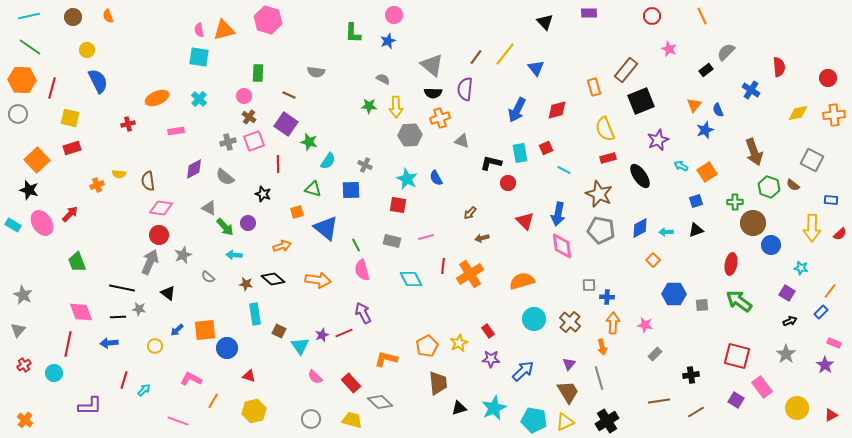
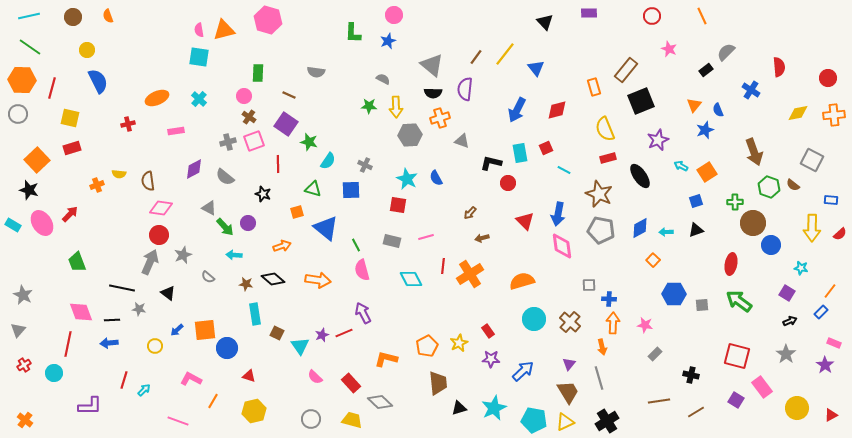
blue cross at (607, 297): moved 2 px right, 2 px down
black line at (118, 317): moved 6 px left, 3 px down
brown square at (279, 331): moved 2 px left, 2 px down
black cross at (691, 375): rotated 21 degrees clockwise
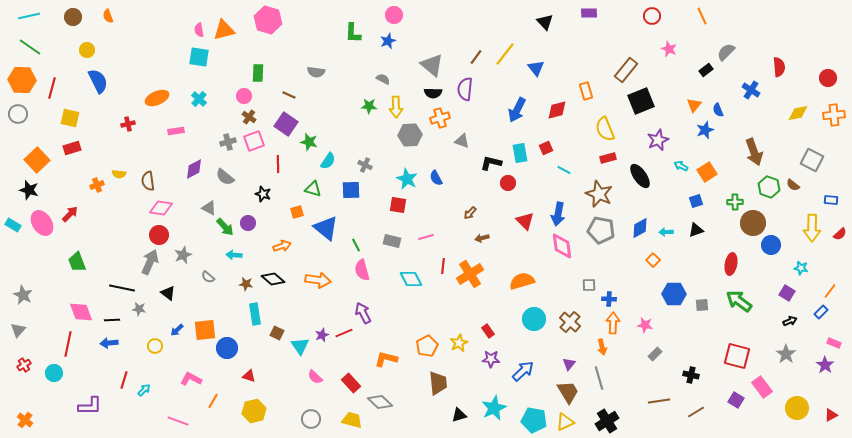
orange rectangle at (594, 87): moved 8 px left, 4 px down
black triangle at (459, 408): moved 7 px down
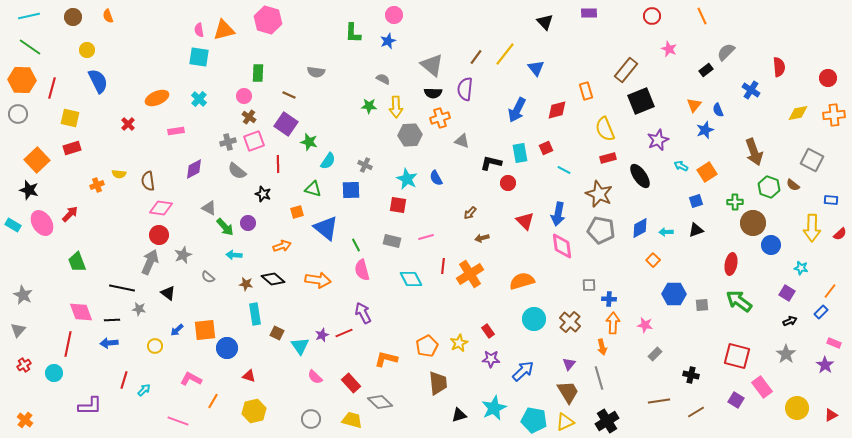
red cross at (128, 124): rotated 32 degrees counterclockwise
gray semicircle at (225, 177): moved 12 px right, 6 px up
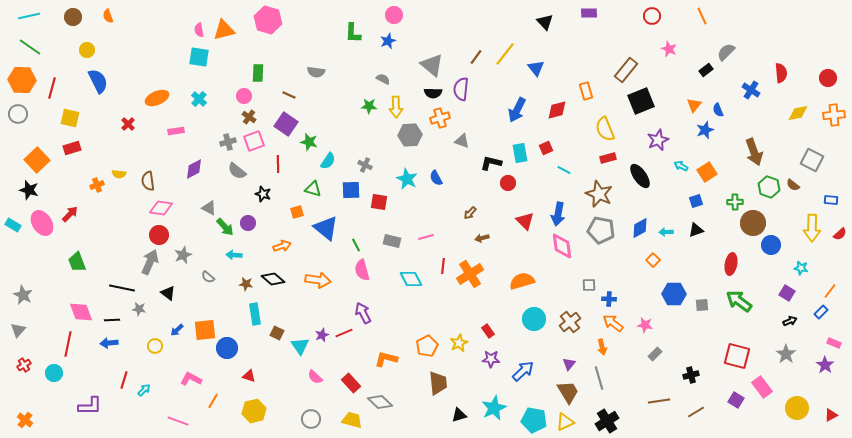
red semicircle at (779, 67): moved 2 px right, 6 px down
purple semicircle at (465, 89): moved 4 px left
red square at (398, 205): moved 19 px left, 3 px up
brown cross at (570, 322): rotated 10 degrees clockwise
orange arrow at (613, 323): rotated 55 degrees counterclockwise
black cross at (691, 375): rotated 28 degrees counterclockwise
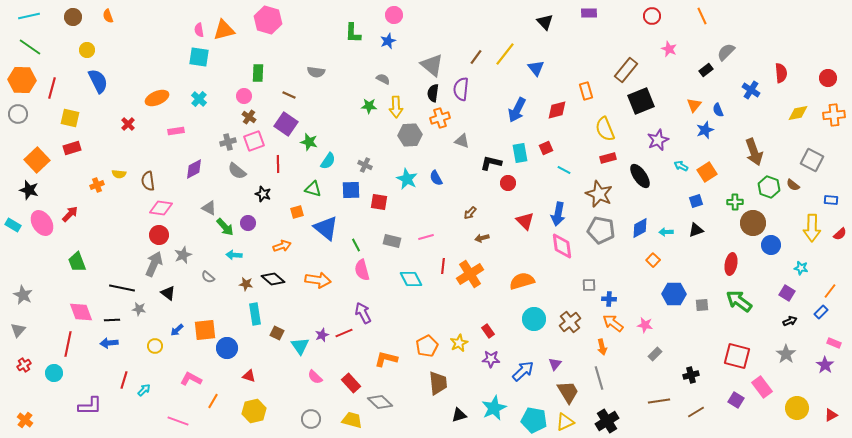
black semicircle at (433, 93): rotated 96 degrees clockwise
gray arrow at (150, 262): moved 4 px right, 2 px down
purple triangle at (569, 364): moved 14 px left
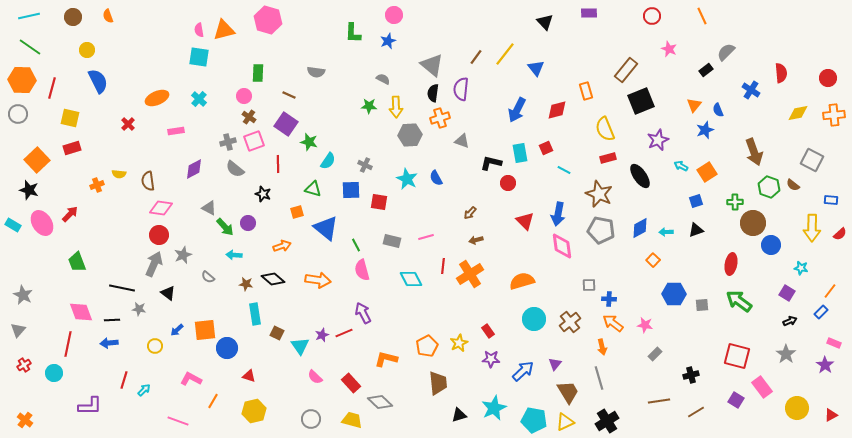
gray semicircle at (237, 171): moved 2 px left, 2 px up
brown arrow at (482, 238): moved 6 px left, 2 px down
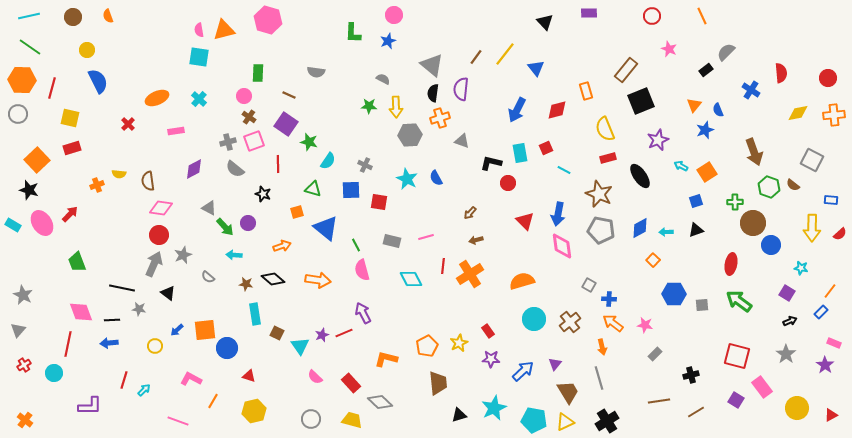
gray square at (589, 285): rotated 32 degrees clockwise
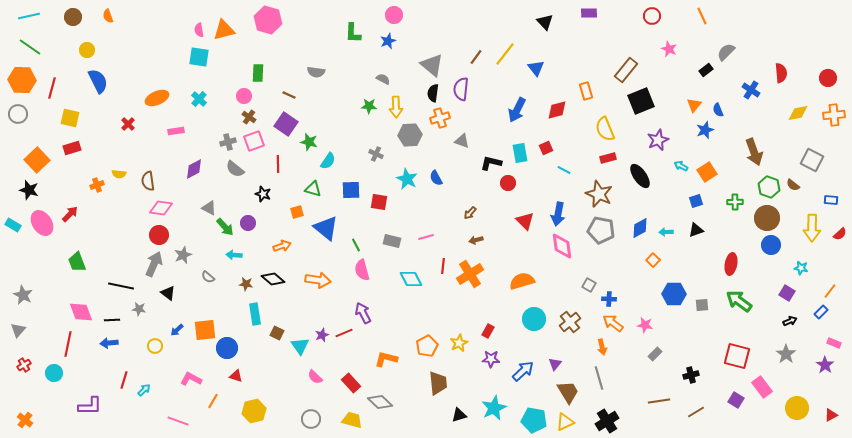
gray cross at (365, 165): moved 11 px right, 11 px up
brown circle at (753, 223): moved 14 px right, 5 px up
black line at (122, 288): moved 1 px left, 2 px up
red rectangle at (488, 331): rotated 64 degrees clockwise
red triangle at (249, 376): moved 13 px left
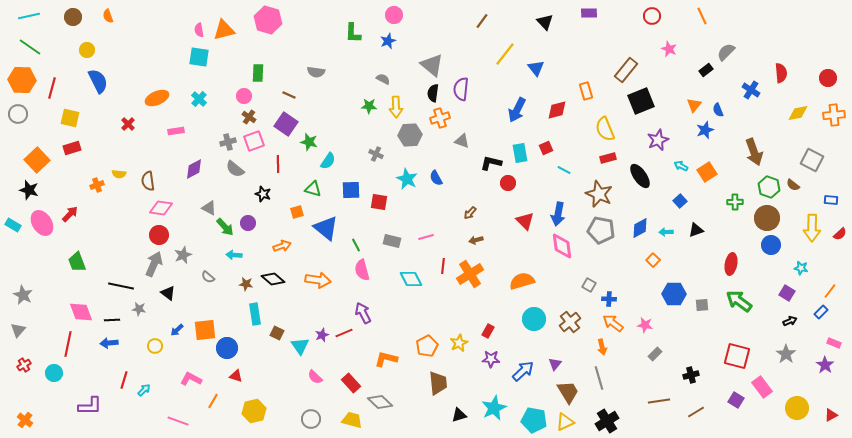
brown line at (476, 57): moved 6 px right, 36 px up
blue square at (696, 201): moved 16 px left; rotated 24 degrees counterclockwise
